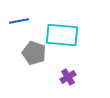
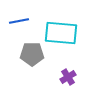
cyan rectangle: moved 1 px left, 2 px up
gray pentagon: moved 2 px left, 1 px down; rotated 20 degrees counterclockwise
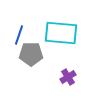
blue line: moved 14 px down; rotated 60 degrees counterclockwise
gray pentagon: moved 1 px left
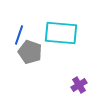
gray pentagon: moved 1 px left, 2 px up; rotated 20 degrees clockwise
purple cross: moved 11 px right, 8 px down
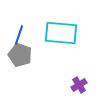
gray pentagon: moved 10 px left, 3 px down
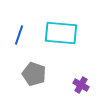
gray pentagon: moved 14 px right, 19 px down
purple cross: moved 2 px right; rotated 28 degrees counterclockwise
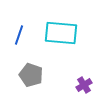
gray pentagon: moved 3 px left, 1 px down
purple cross: moved 3 px right; rotated 28 degrees clockwise
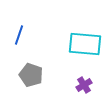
cyan rectangle: moved 24 px right, 11 px down
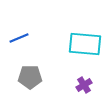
blue line: moved 3 px down; rotated 48 degrees clockwise
gray pentagon: moved 1 px left, 2 px down; rotated 20 degrees counterclockwise
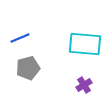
blue line: moved 1 px right
gray pentagon: moved 2 px left, 9 px up; rotated 15 degrees counterclockwise
